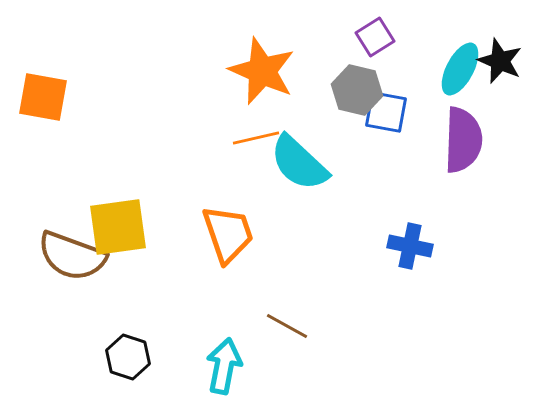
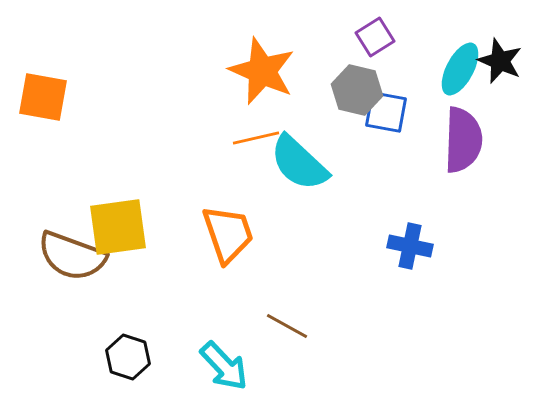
cyan arrow: rotated 126 degrees clockwise
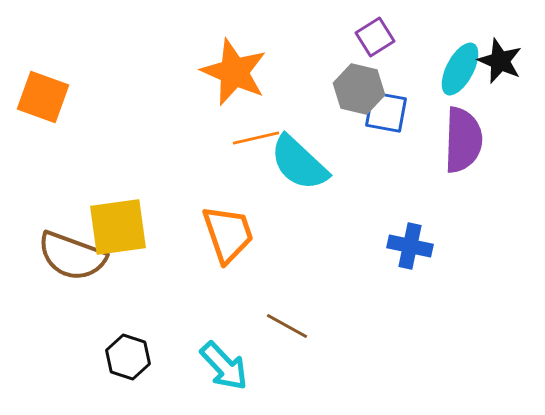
orange star: moved 28 px left, 1 px down
gray hexagon: moved 2 px right, 1 px up
orange square: rotated 10 degrees clockwise
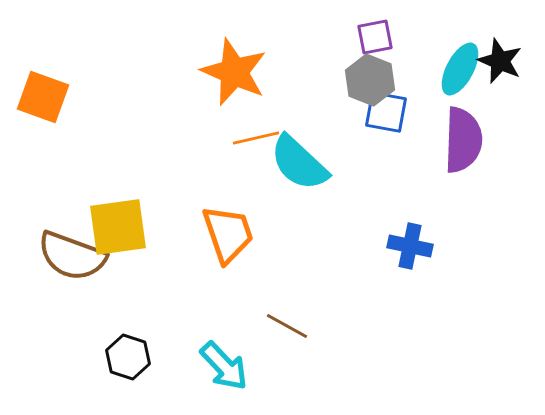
purple square: rotated 21 degrees clockwise
gray hexagon: moved 11 px right, 9 px up; rotated 9 degrees clockwise
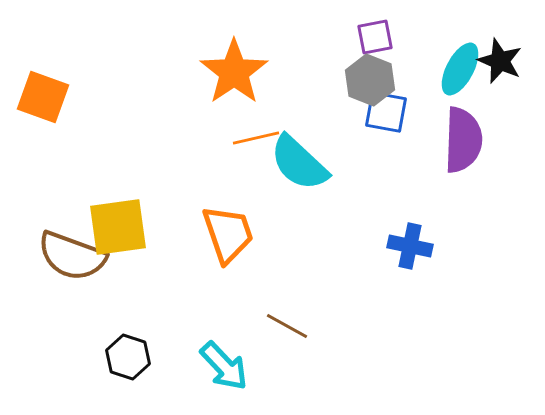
orange star: rotated 14 degrees clockwise
